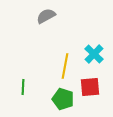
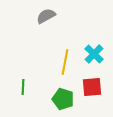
yellow line: moved 4 px up
red square: moved 2 px right
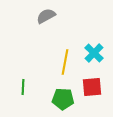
cyan cross: moved 1 px up
green pentagon: rotated 15 degrees counterclockwise
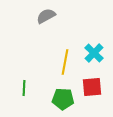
green line: moved 1 px right, 1 px down
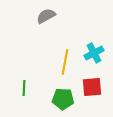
cyan cross: rotated 18 degrees clockwise
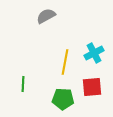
green line: moved 1 px left, 4 px up
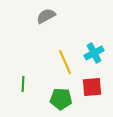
yellow line: rotated 35 degrees counterclockwise
green pentagon: moved 2 px left
